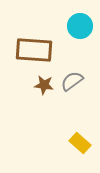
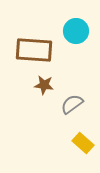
cyan circle: moved 4 px left, 5 px down
gray semicircle: moved 23 px down
yellow rectangle: moved 3 px right
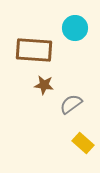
cyan circle: moved 1 px left, 3 px up
gray semicircle: moved 1 px left
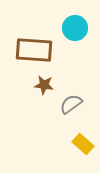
yellow rectangle: moved 1 px down
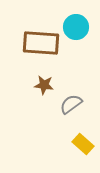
cyan circle: moved 1 px right, 1 px up
brown rectangle: moved 7 px right, 7 px up
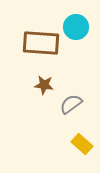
yellow rectangle: moved 1 px left
